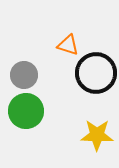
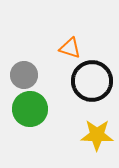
orange triangle: moved 2 px right, 3 px down
black circle: moved 4 px left, 8 px down
green circle: moved 4 px right, 2 px up
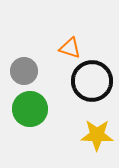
gray circle: moved 4 px up
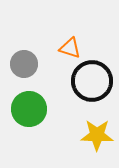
gray circle: moved 7 px up
green circle: moved 1 px left
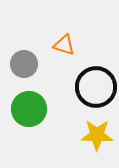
orange triangle: moved 6 px left, 3 px up
black circle: moved 4 px right, 6 px down
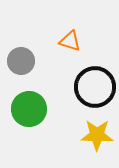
orange triangle: moved 6 px right, 4 px up
gray circle: moved 3 px left, 3 px up
black circle: moved 1 px left
